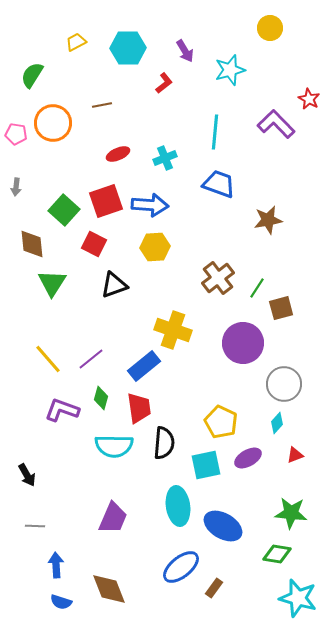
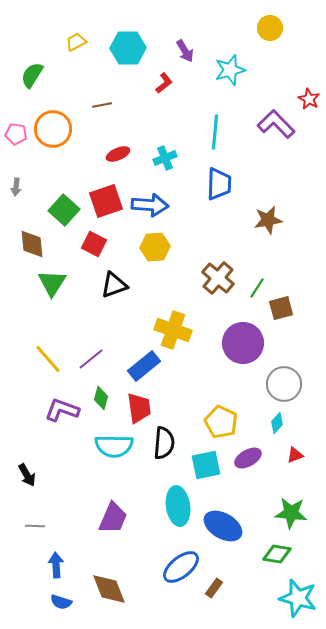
orange circle at (53, 123): moved 6 px down
blue trapezoid at (219, 184): rotated 72 degrees clockwise
brown cross at (218, 278): rotated 12 degrees counterclockwise
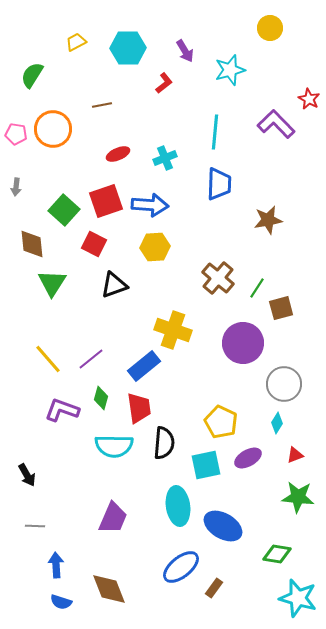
cyan diamond at (277, 423): rotated 10 degrees counterclockwise
green star at (291, 513): moved 7 px right, 16 px up
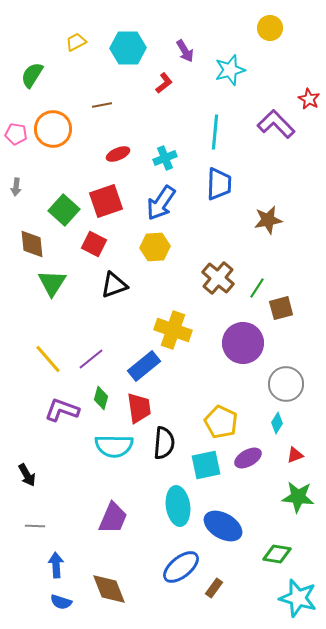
blue arrow at (150, 205): moved 11 px right, 2 px up; rotated 120 degrees clockwise
gray circle at (284, 384): moved 2 px right
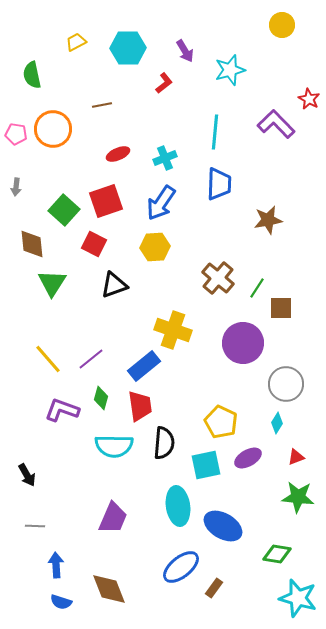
yellow circle at (270, 28): moved 12 px right, 3 px up
green semicircle at (32, 75): rotated 44 degrees counterclockwise
brown square at (281, 308): rotated 15 degrees clockwise
red trapezoid at (139, 408): moved 1 px right, 2 px up
red triangle at (295, 455): moved 1 px right, 2 px down
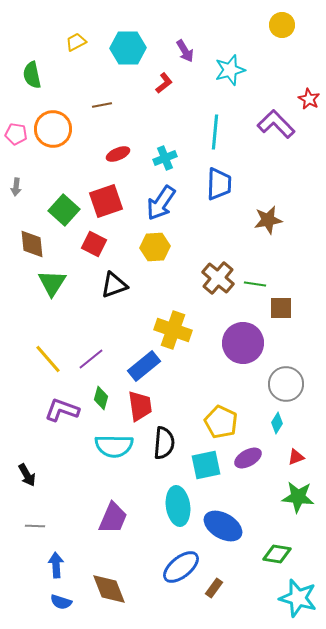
green line at (257, 288): moved 2 px left, 4 px up; rotated 65 degrees clockwise
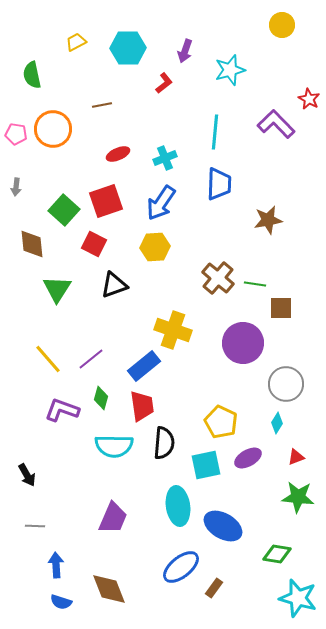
purple arrow at (185, 51): rotated 50 degrees clockwise
green triangle at (52, 283): moved 5 px right, 6 px down
red trapezoid at (140, 406): moved 2 px right
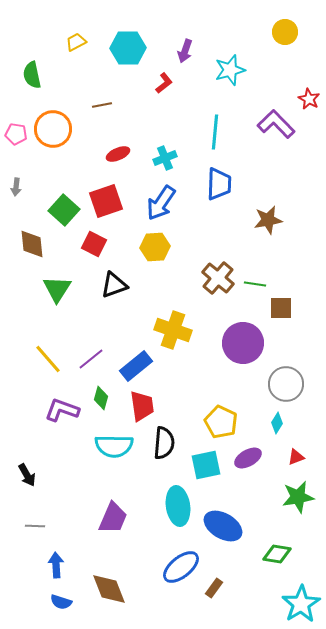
yellow circle at (282, 25): moved 3 px right, 7 px down
blue rectangle at (144, 366): moved 8 px left
green star at (298, 497): rotated 16 degrees counterclockwise
cyan star at (298, 598): moved 3 px right, 6 px down; rotated 24 degrees clockwise
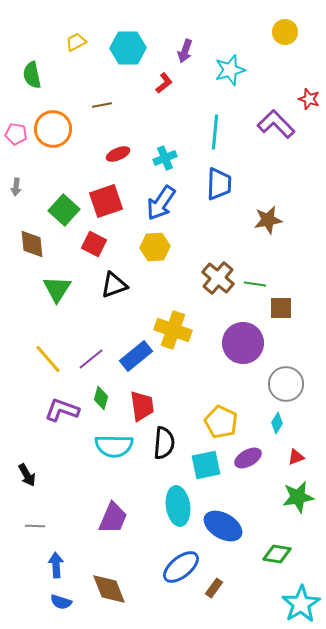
red star at (309, 99): rotated 10 degrees counterclockwise
blue rectangle at (136, 366): moved 10 px up
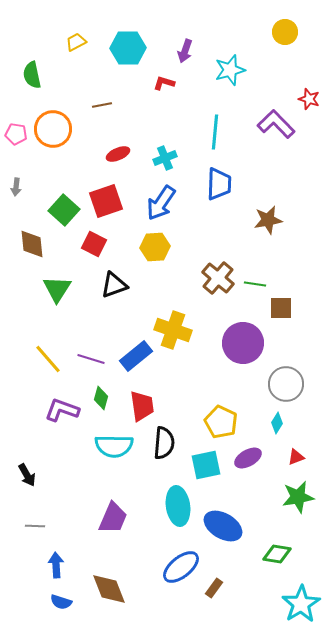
red L-shape at (164, 83): rotated 125 degrees counterclockwise
purple line at (91, 359): rotated 56 degrees clockwise
